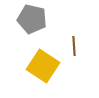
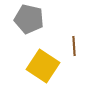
gray pentagon: moved 3 px left
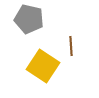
brown line: moved 3 px left
